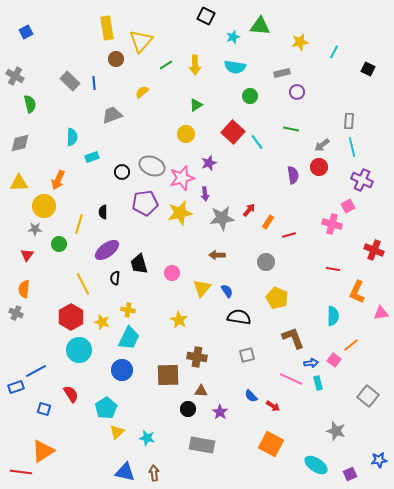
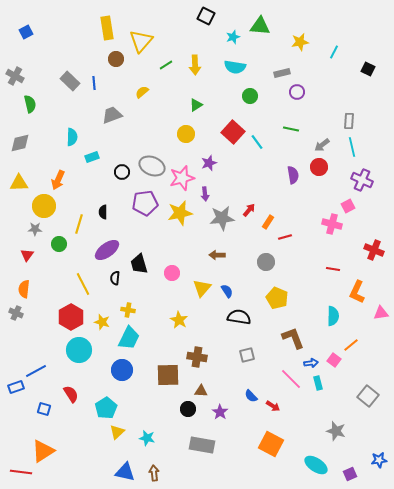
red line at (289, 235): moved 4 px left, 2 px down
pink line at (291, 379): rotated 20 degrees clockwise
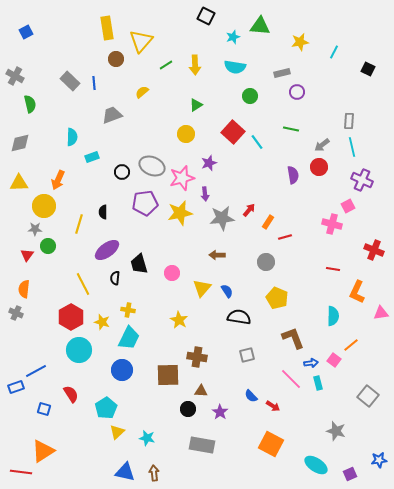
green circle at (59, 244): moved 11 px left, 2 px down
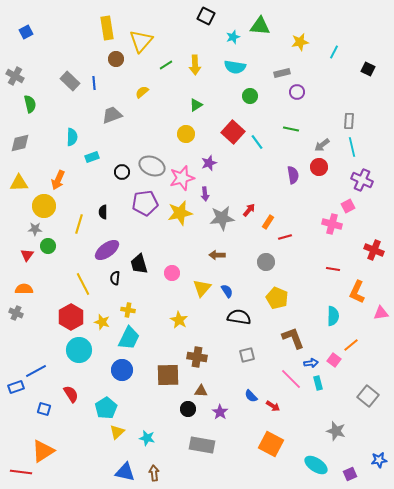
orange semicircle at (24, 289): rotated 84 degrees clockwise
